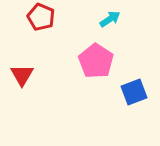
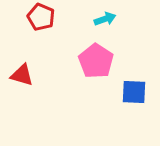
cyan arrow: moved 5 px left; rotated 15 degrees clockwise
red triangle: rotated 45 degrees counterclockwise
blue square: rotated 24 degrees clockwise
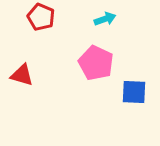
pink pentagon: moved 2 px down; rotated 8 degrees counterclockwise
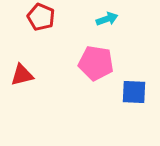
cyan arrow: moved 2 px right
pink pentagon: rotated 16 degrees counterclockwise
red triangle: rotated 30 degrees counterclockwise
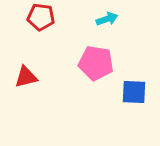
red pentagon: rotated 16 degrees counterclockwise
red triangle: moved 4 px right, 2 px down
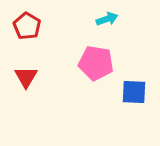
red pentagon: moved 14 px left, 9 px down; rotated 24 degrees clockwise
red triangle: rotated 45 degrees counterclockwise
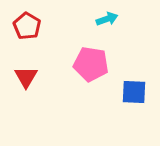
pink pentagon: moved 5 px left, 1 px down
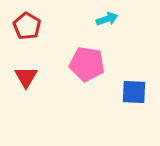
pink pentagon: moved 4 px left
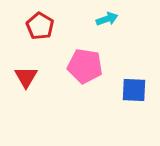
red pentagon: moved 13 px right
pink pentagon: moved 2 px left, 2 px down
blue square: moved 2 px up
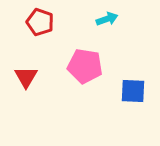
red pentagon: moved 4 px up; rotated 12 degrees counterclockwise
blue square: moved 1 px left, 1 px down
